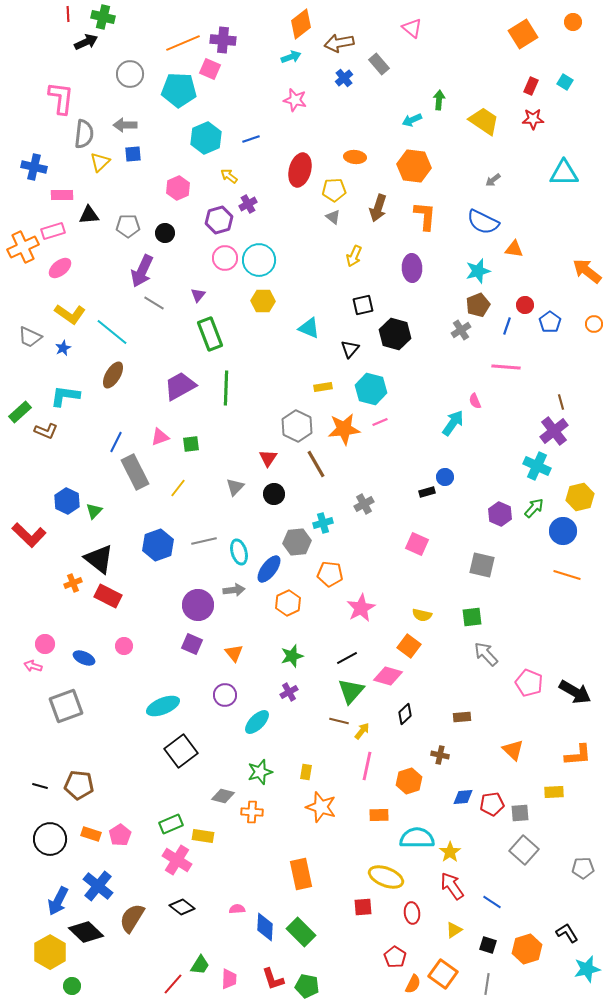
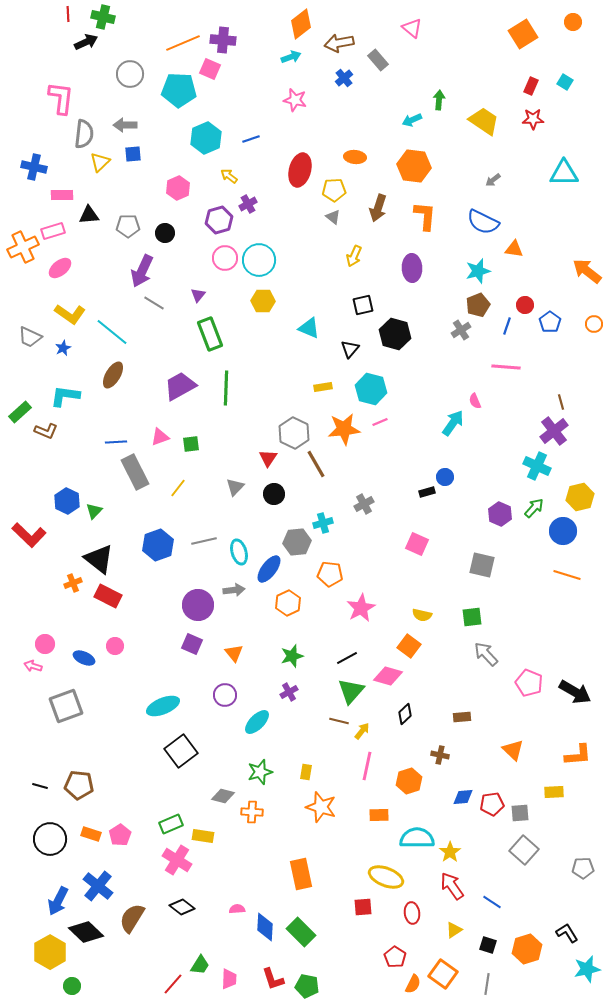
gray rectangle at (379, 64): moved 1 px left, 4 px up
gray hexagon at (297, 426): moved 3 px left, 7 px down
blue line at (116, 442): rotated 60 degrees clockwise
pink circle at (124, 646): moved 9 px left
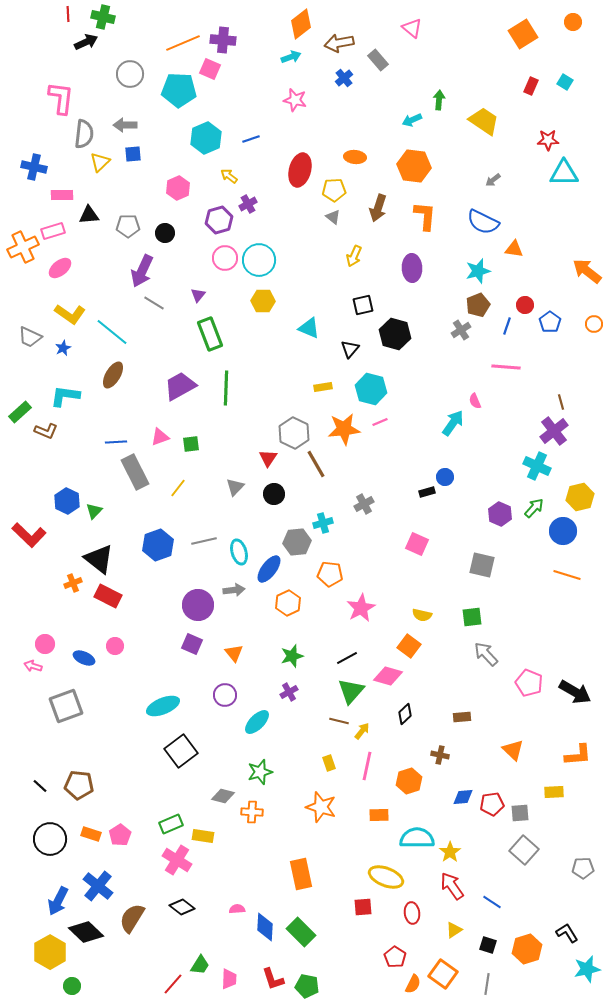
red star at (533, 119): moved 15 px right, 21 px down
yellow rectangle at (306, 772): moved 23 px right, 9 px up; rotated 28 degrees counterclockwise
black line at (40, 786): rotated 28 degrees clockwise
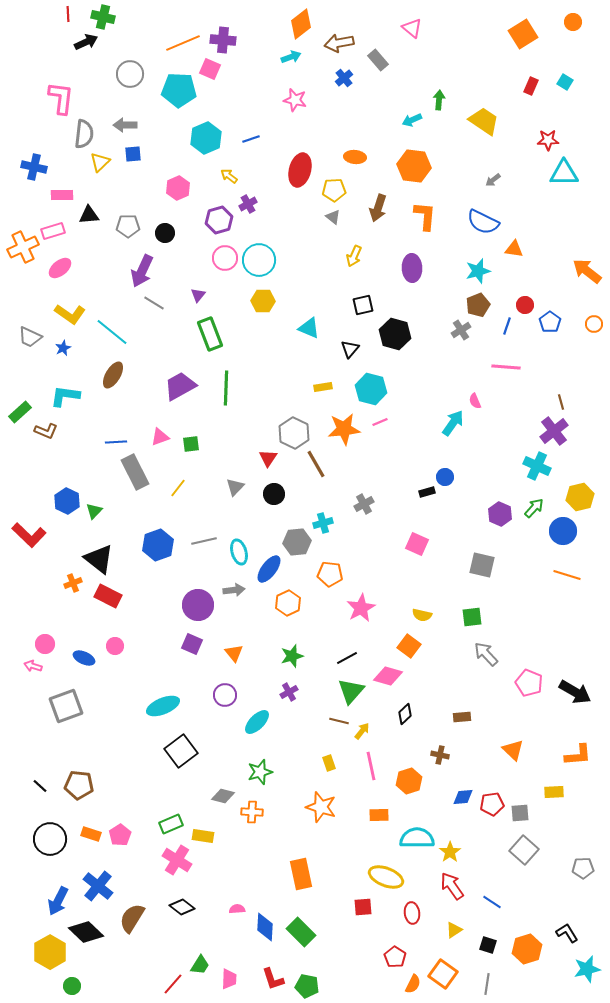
pink line at (367, 766): moved 4 px right; rotated 24 degrees counterclockwise
